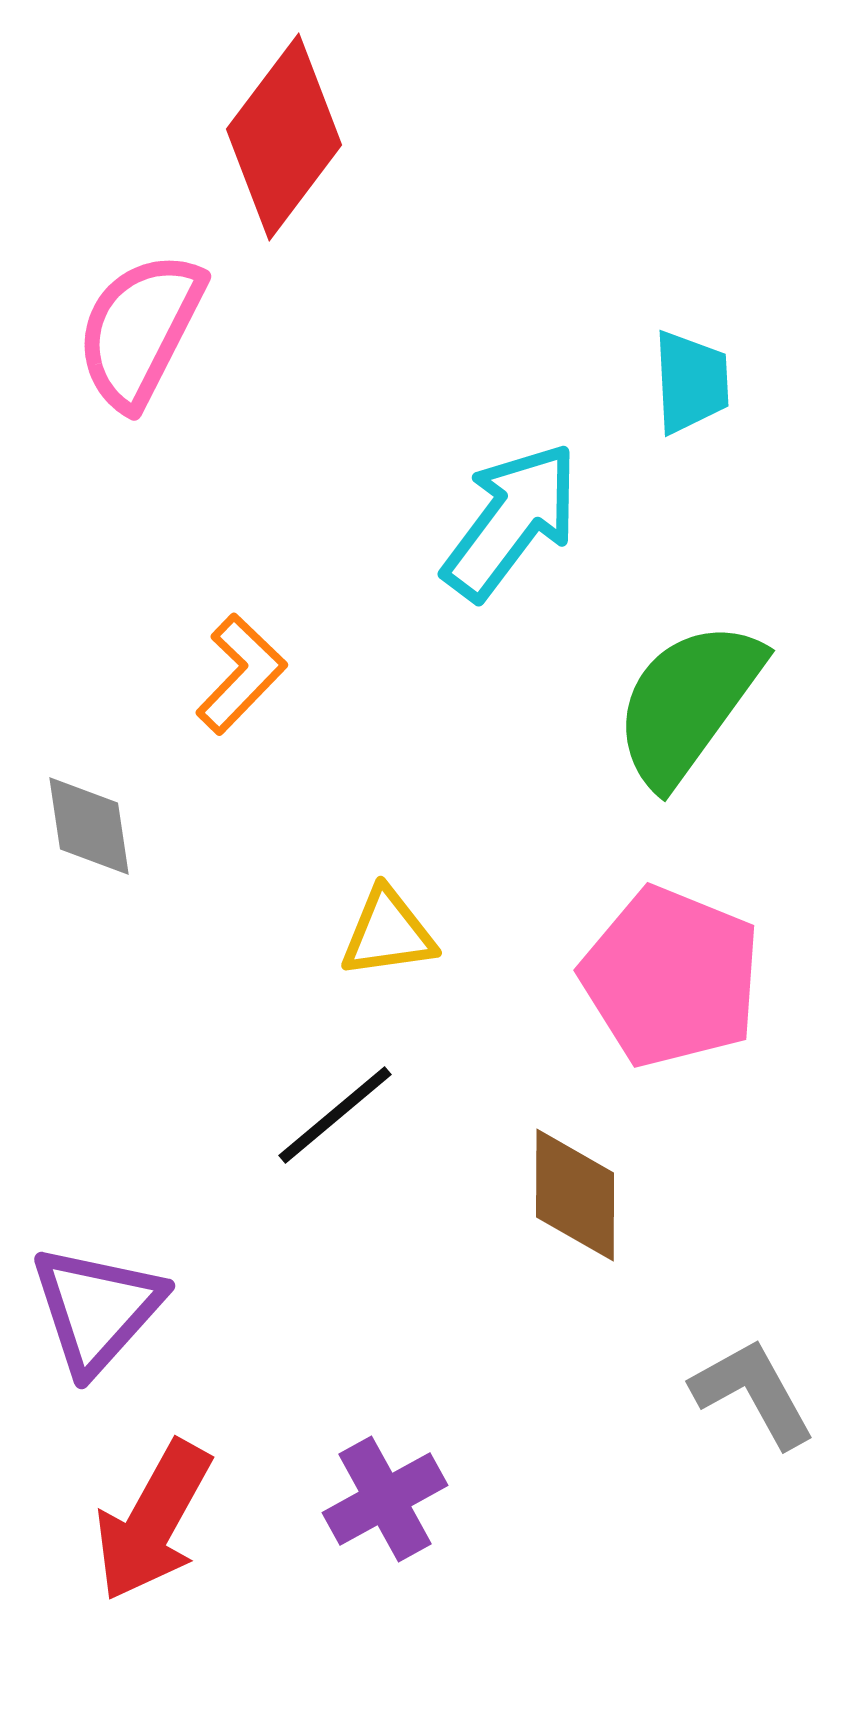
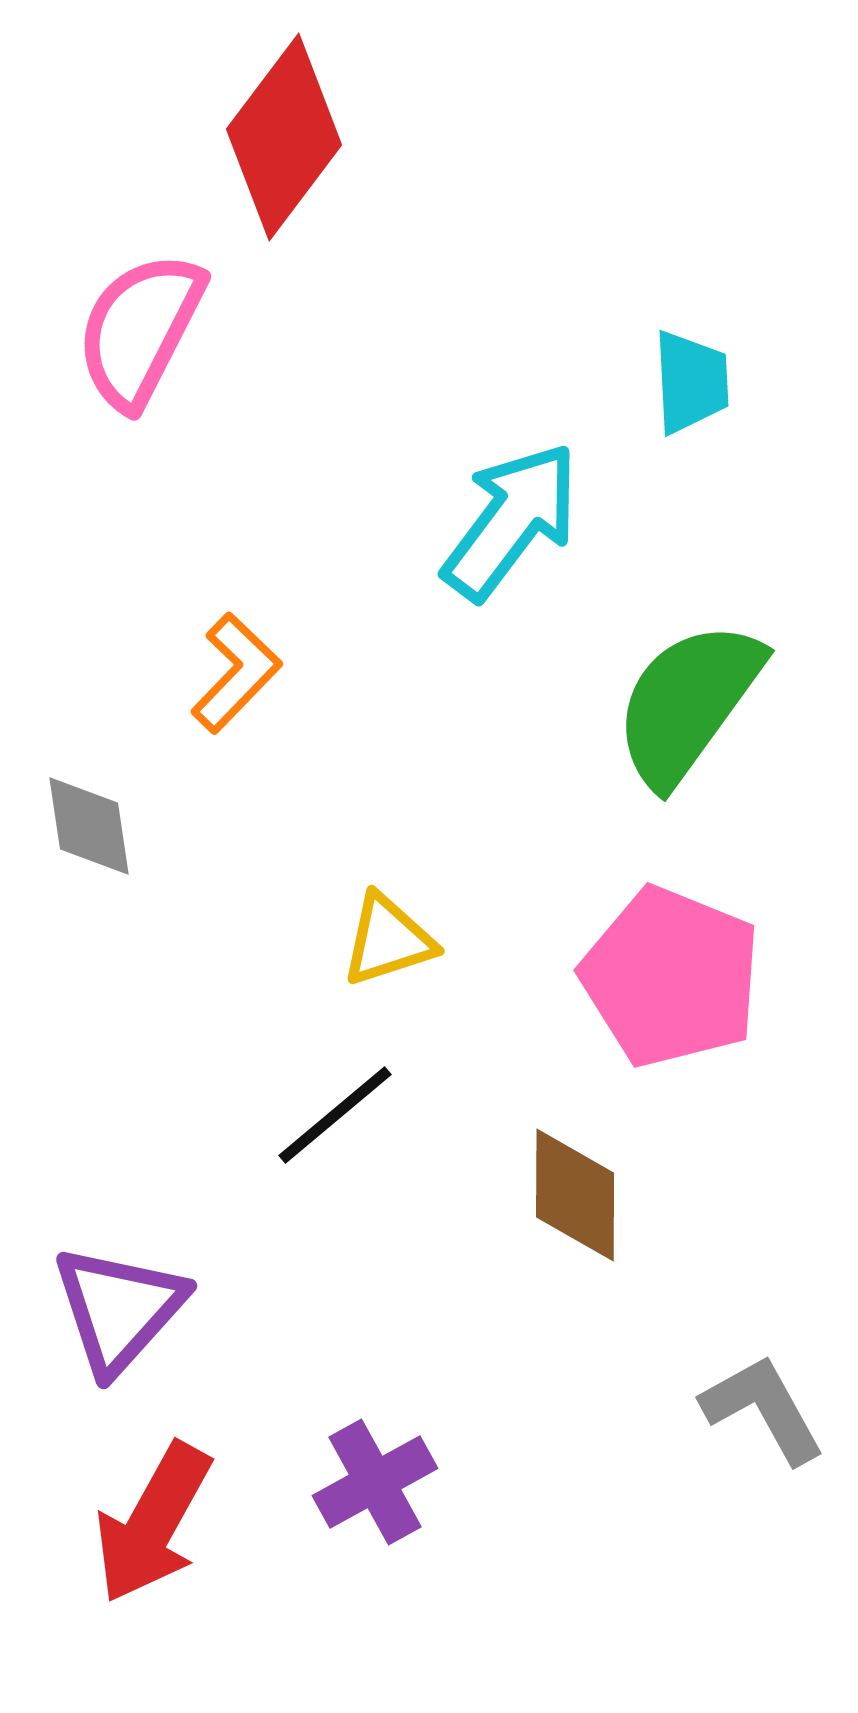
orange L-shape: moved 5 px left, 1 px up
yellow triangle: moved 7 px down; rotated 10 degrees counterclockwise
purple triangle: moved 22 px right
gray L-shape: moved 10 px right, 16 px down
purple cross: moved 10 px left, 17 px up
red arrow: moved 2 px down
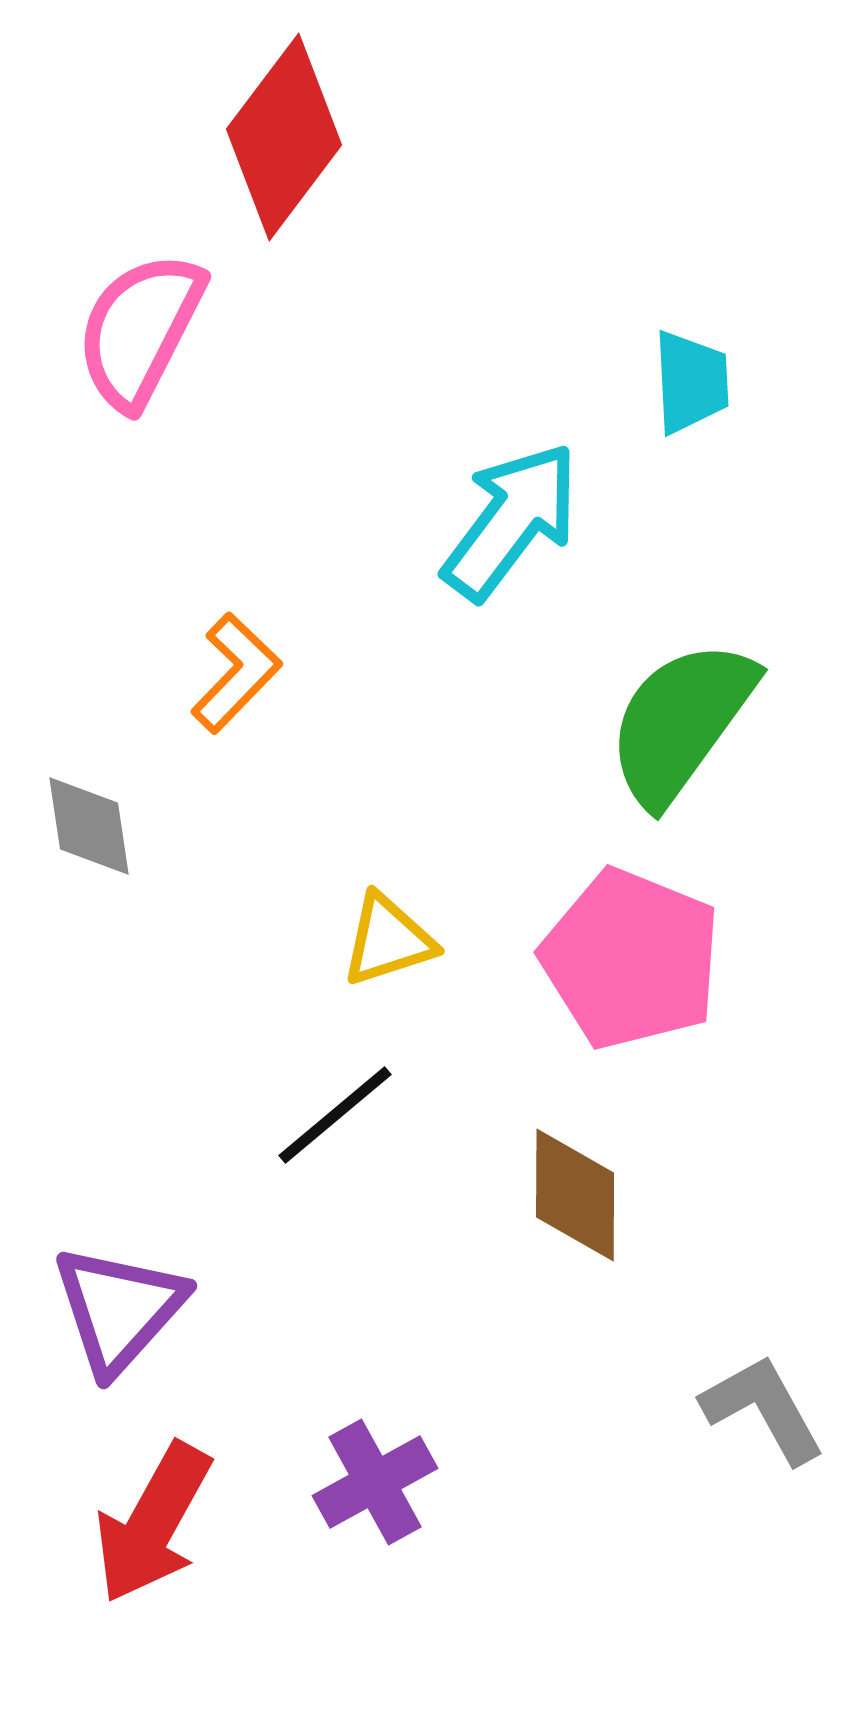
green semicircle: moved 7 px left, 19 px down
pink pentagon: moved 40 px left, 18 px up
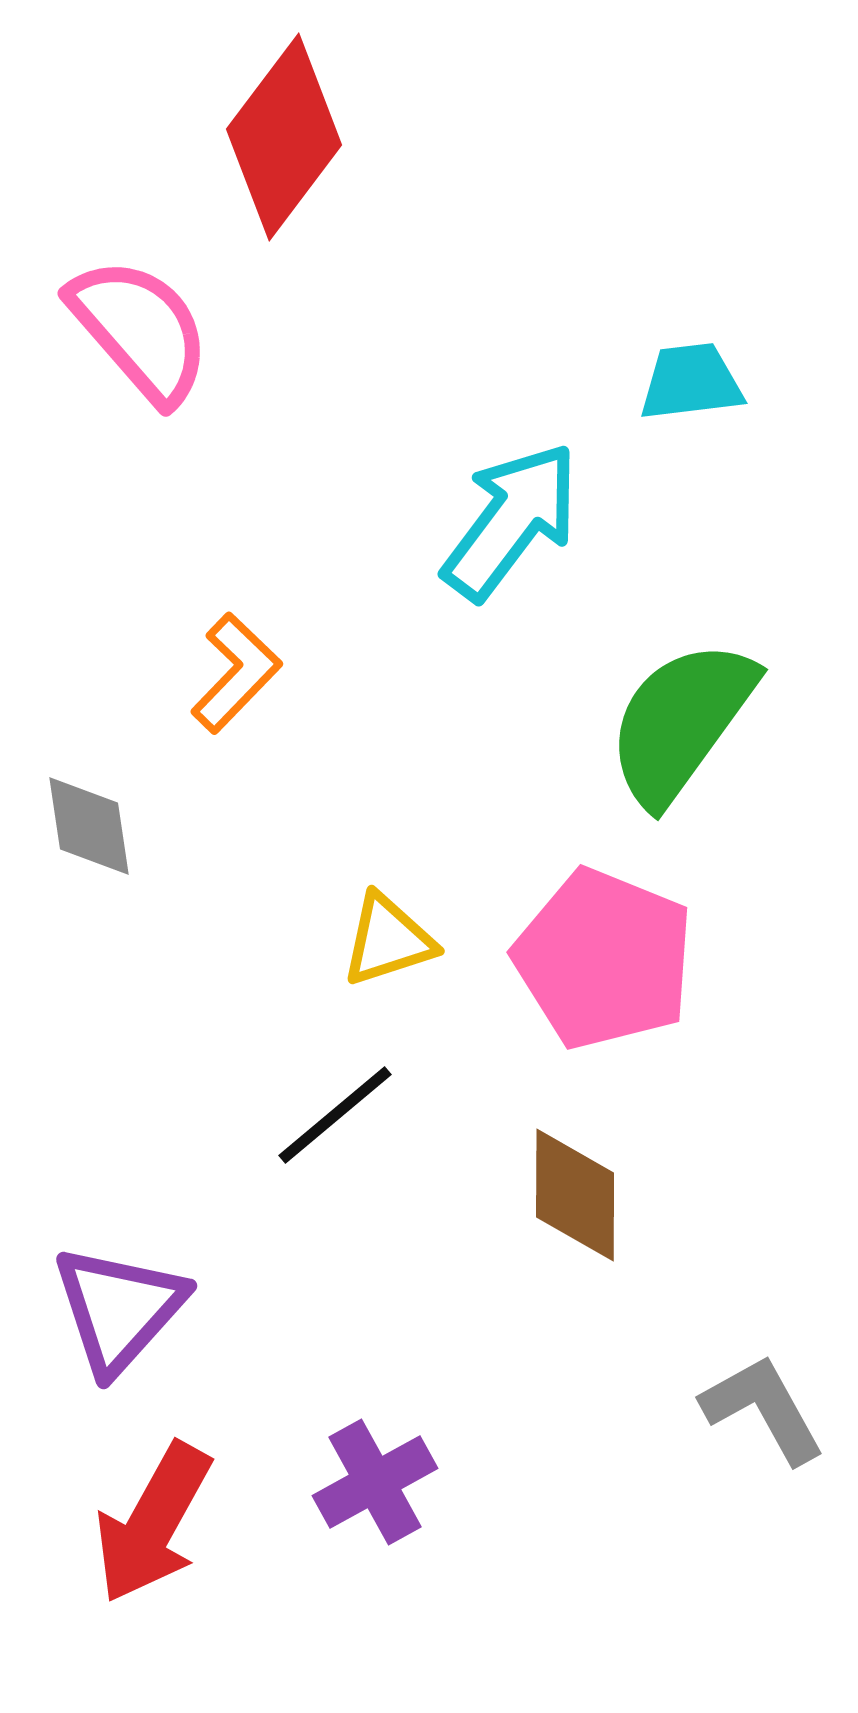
pink semicircle: rotated 112 degrees clockwise
cyan trapezoid: rotated 94 degrees counterclockwise
pink pentagon: moved 27 px left
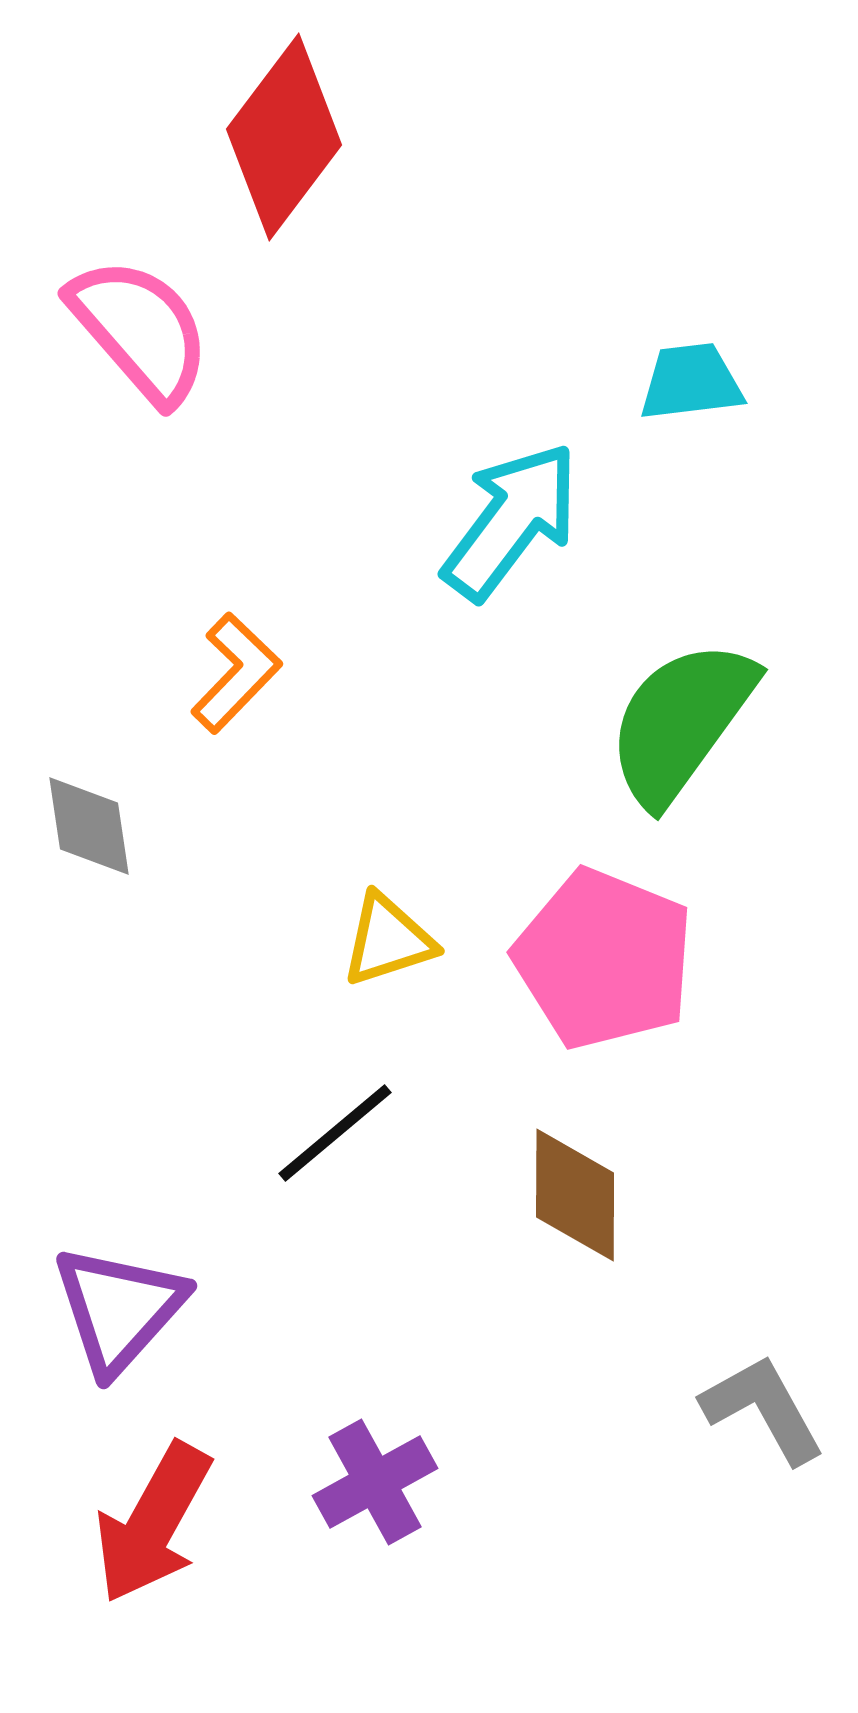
black line: moved 18 px down
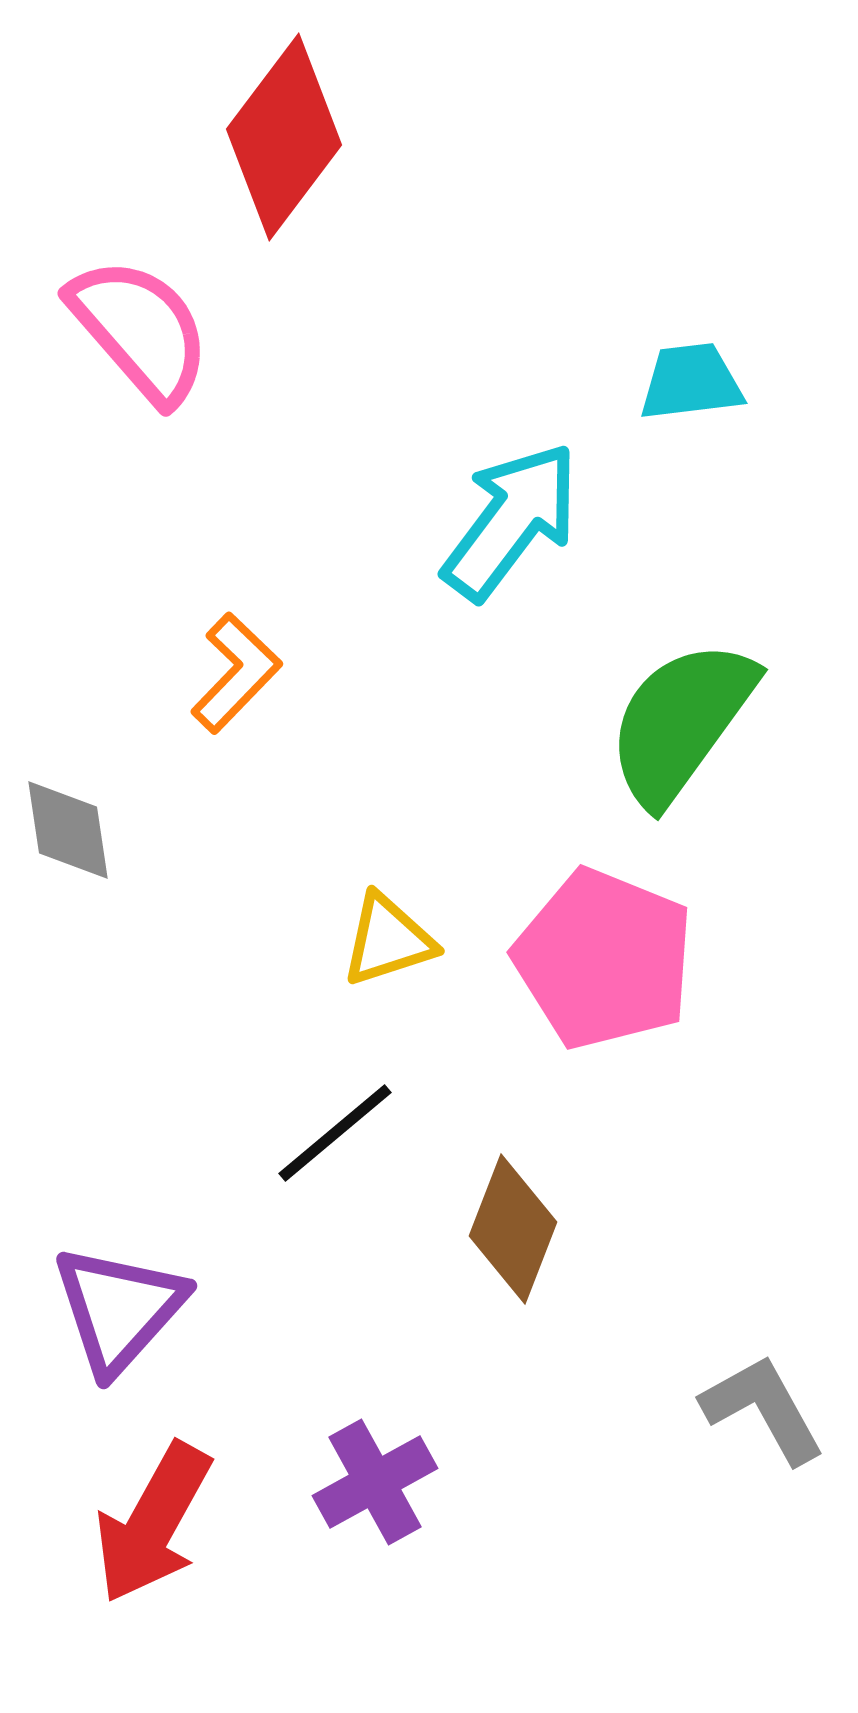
gray diamond: moved 21 px left, 4 px down
brown diamond: moved 62 px left, 34 px down; rotated 21 degrees clockwise
